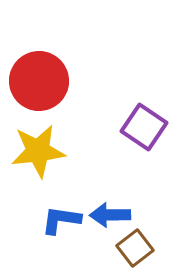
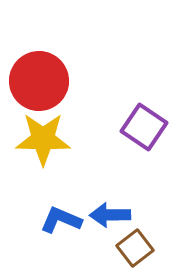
yellow star: moved 5 px right, 12 px up; rotated 8 degrees clockwise
blue L-shape: rotated 15 degrees clockwise
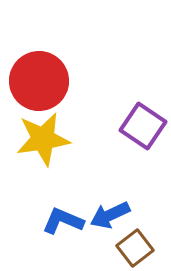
purple square: moved 1 px left, 1 px up
yellow star: rotated 10 degrees counterclockwise
blue arrow: rotated 24 degrees counterclockwise
blue L-shape: moved 2 px right, 1 px down
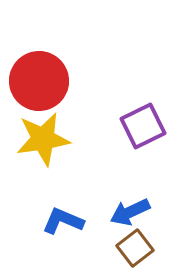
purple square: rotated 30 degrees clockwise
blue arrow: moved 20 px right, 3 px up
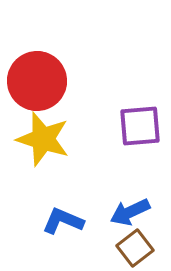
red circle: moved 2 px left
purple square: moved 3 px left; rotated 21 degrees clockwise
yellow star: rotated 26 degrees clockwise
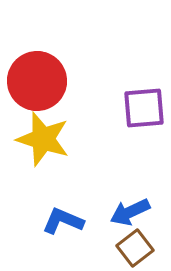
purple square: moved 4 px right, 18 px up
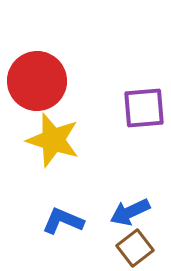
yellow star: moved 10 px right, 1 px down
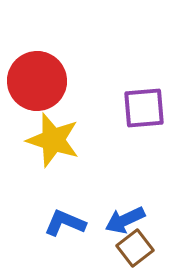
blue arrow: moved 5 px left, 8 px down
blue L-shape: moved 2 px right, 2 px down
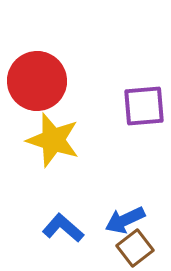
purple square: moved 2 px up
blue L-shape: moved 2 px left, 5 px down; rotated 18 degrees clockwise
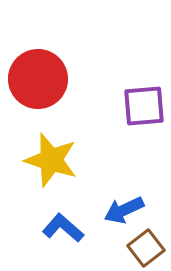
red circle: moved 1 px right, 2 px up
yellow star: moved 2 px left, 20 px down
blue arrow: moved 1 px left, 10 px up
brown square: moved 11 px right
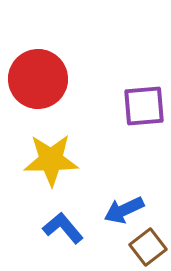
yellow star: rotated 18 degrees counterclockwise
blue L-shape: rotated 9 degrees clockwise
brown square: moved 2 px right, 1 px up
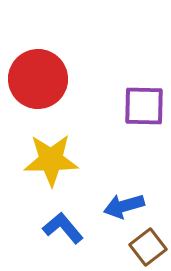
purple square: rotated 6 degrees clockwise
blue arrow: moved 4 px up; rotated 9 degrees clockwise
